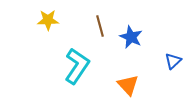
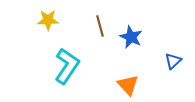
cyan L-shape: moved 10 px left
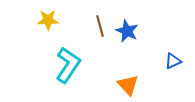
blue star: moved 4 px left, 6 px up
blue triangle: rotated 18 degrees clockwise
cyan L-shape: moved 1 px right, 1 px up
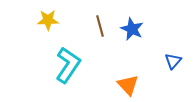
blue star: moved 5 px right, 2 px up
blue triangle: rotated 24 degrees counterclockwise
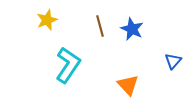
yellow star: moved 1 px left; rotated 20 degrees counterclockwise
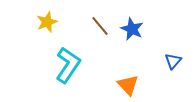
yellow star: moved 2 px down
brown line: rotated 25 degrees counterclockwise
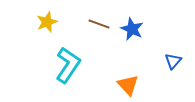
brown line: moved 1 px left, 2 px up; rotated 30 degrees counterclockwise
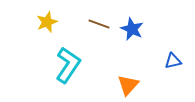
blue triangle: rotated 36 degrees clockwise
orange triangle: rotated 25 degrees clockwise
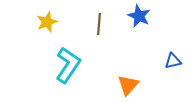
brown line: rotated 75 degrees clockwise
blue star: moved 7 px right, 13 px up
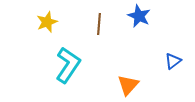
blue triangle: rotated 24 degrees counterclockwise
